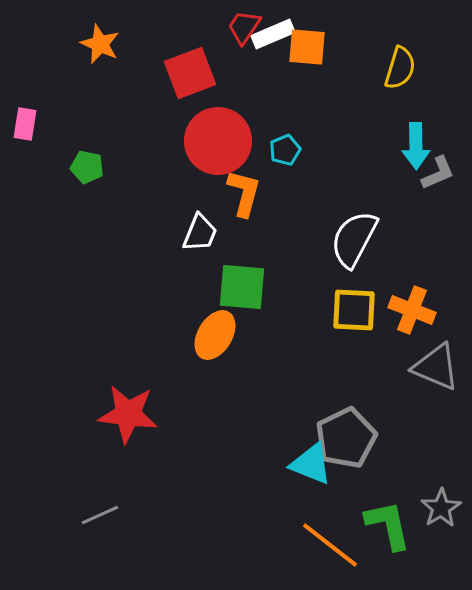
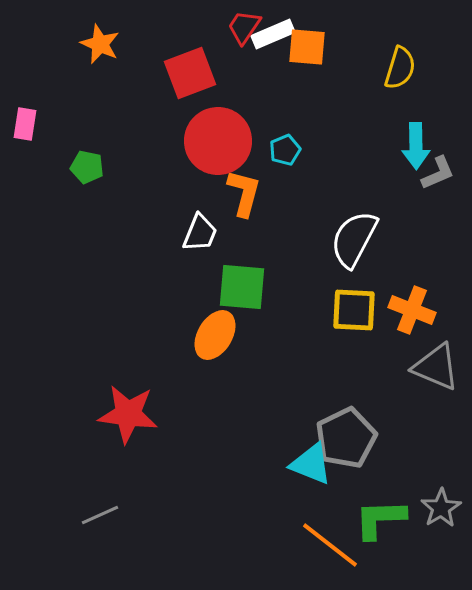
green L-shape: moved 8 px left, 6 px up; rotated 80 degrees counterclockwise
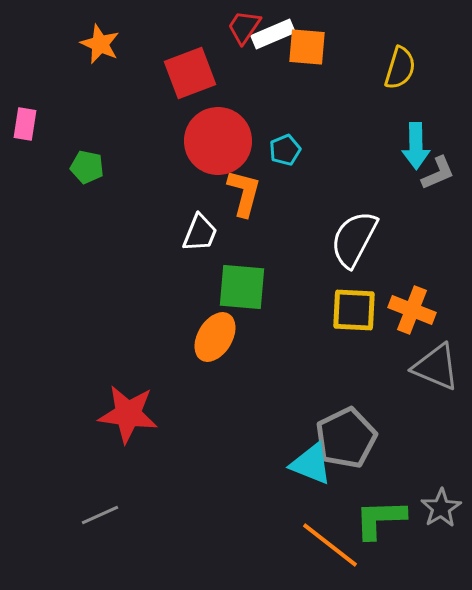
orange ellipse: moved 2 px down
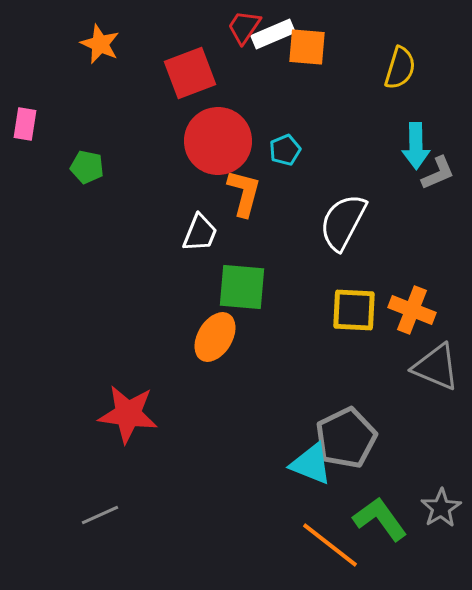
white semicircle: moved 11 px left, 17 px up
green L-shape: rotated 56 degrees clockwise
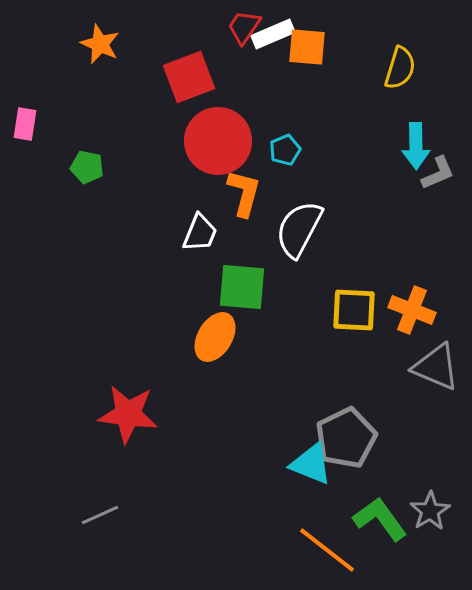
red square: moved 1 px left, 4 px down
white semicircle: moved 44 px left, 7 px down
gray star: moved 11 px left, 3 px down
orange line: moved 3 px left, 5 px down
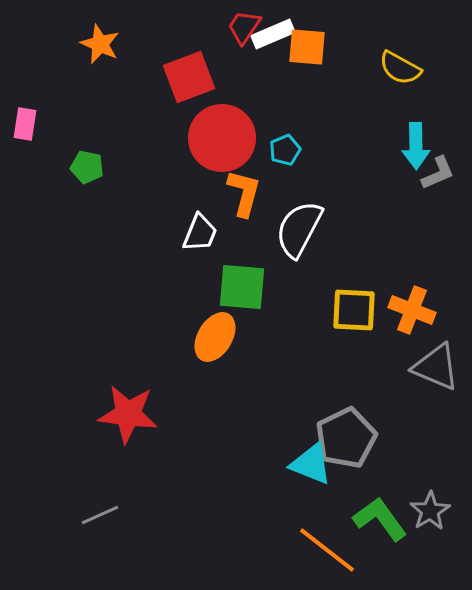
yellow semicircle: rotated 102 degrees clockwise
red circle: moved 4 px right, 3 px up
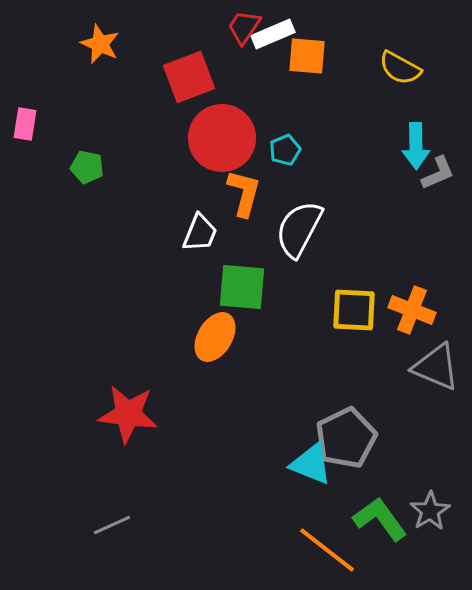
orange square: moved 9 px down
gray line: moved 12 px right, 10 px down
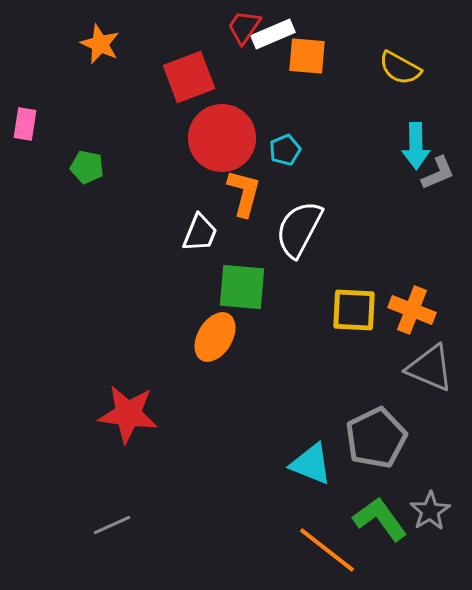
gray triangle: moved 6 px left, 1 px down
gray pentagon: moved 30 px right
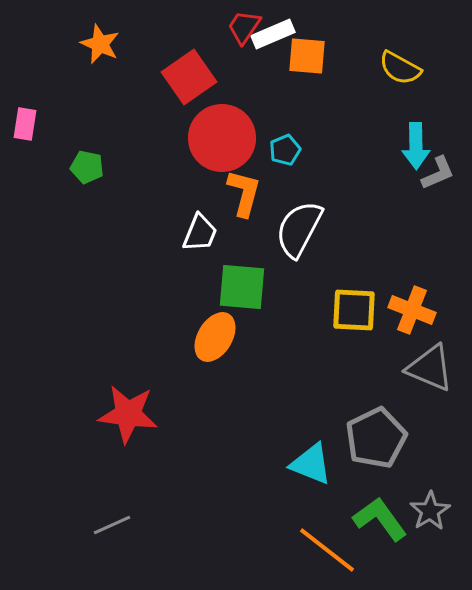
red square: rotated 14 degrees counterclockwise
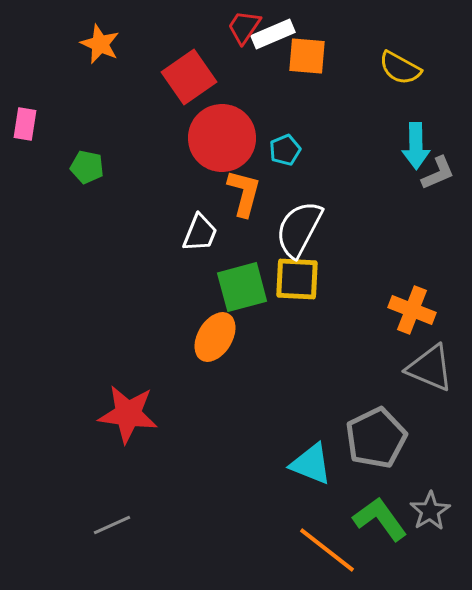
green square: rotated 20 degrees counterclockwise
yellow square: moved 57 px left, 31 px up
